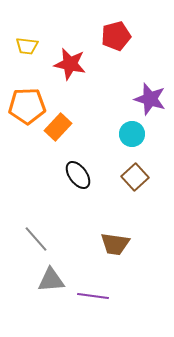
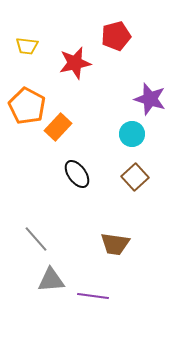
red star: moved 5 px right, 1 px up; rotated 24 degrees counterclockwise
orange pentagon: rotated 30 degrees clockwise
black ellipse: moved 1 px left, 1 px up
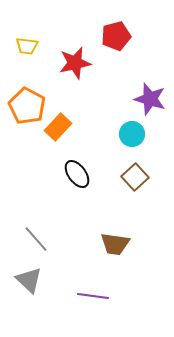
gray triangle: moved 22 px left; rotated 48 degrees clockwise
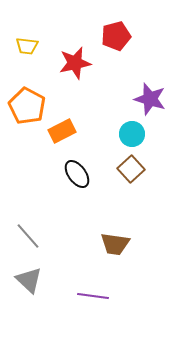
orange rectangle: moved 4 px right, 4 px down; rotated 20 degrees clockwise
brown square: moved 4 px left, 8 px up
gray line: moved 8 px left, 3 px up
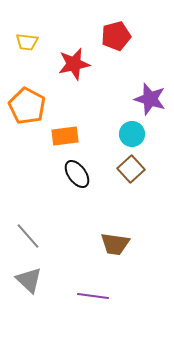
yellow trapezoid: moved 4 px up
red star: moved 1 px left, 1 px down
orange rectangle: moved 3 px right, 5 px down; rotated 20 degrees clockwise
